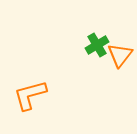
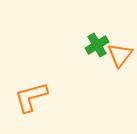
orange L-shape: moved 1 px right, 2 px down
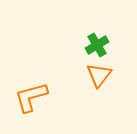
orange triangle: moved 21 px left, 20 px down
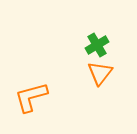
orange triangle: moved 1 px right, 2 px up
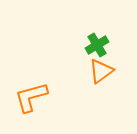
orange triangle: moved 1 px right, 2 px up; rotated 16 degrees clockwise
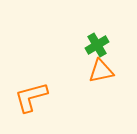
orange triangle: rotated 24 degrees clockwise
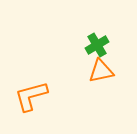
orange L-shape: moved 1 px up
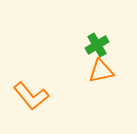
orange L-shape: rotated 114 degrees counterclockwise
